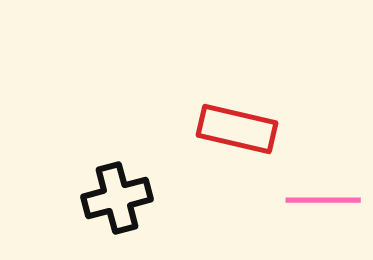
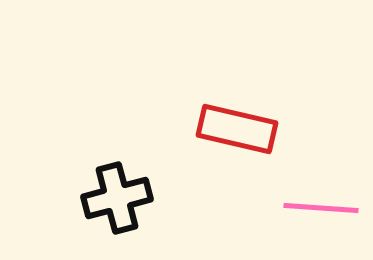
pink line: moved 2 px left, 8 px down; rotated 4 degrees clockwise
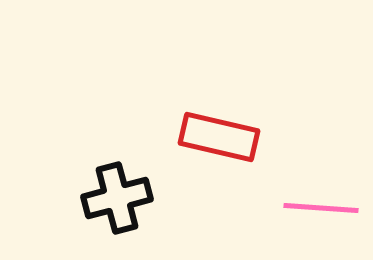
red rectangle: moved 18 px left, 8 px down
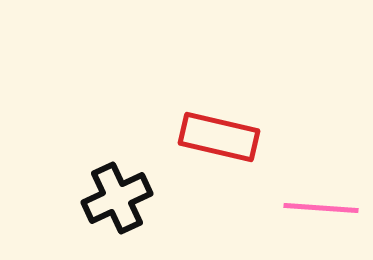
black cross: rotated 10 degrees counterclockwise
